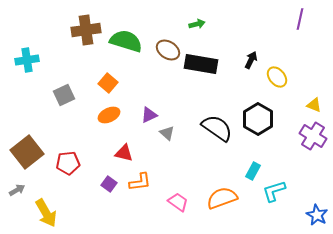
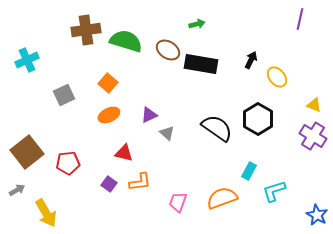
cyan cross: rotated 15 degrees counterclockwise
cyan rectangle: moved 4 px left
pink trapezoid: rotated 105 degrees counterclockwise
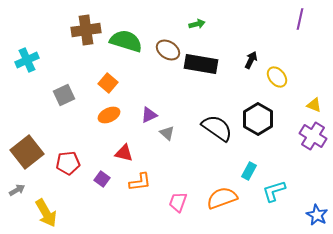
purple square: moved 7 px left, 5 px up
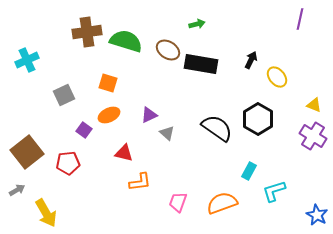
brown cross: moved 1 px right, 2 px down
orange square: rotated 24 degrees counterclockwise
purple square: moved 18 px left, 49 px up
orange semicircle: moved 5 px down
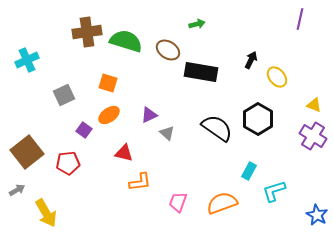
black rectangle: moved 8 px down
orange ellipse: rotated 10 degrees counterclockwise
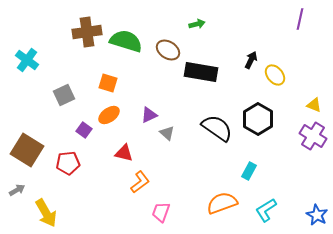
cyan cross: rotated 30 degrees counterclockwise
yellow ellipse: moved 2 px left, 2 px up
brown square: moved 2 px up; rotated 20 degrees counterclockwise
orange L-shape: rotated 30 degrees counterclockwise
cyan L-shape: moved 8 px left, 19 px down; rotated 15 degrees counterclockwise
pink trapezoid: moved 17 px left, 10 px down
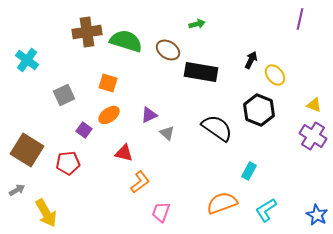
black hexagon: moved 1 px right, 9 px up; rotated 8 degrees counterclockwise
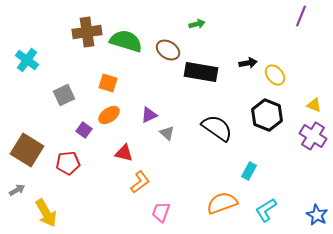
purple line: moved 1 px right, 3 px up; rotated 10 degrees clockwise
black arrow: moved 3 px left, 3 px down; rotated 54 degrees clockwise
black hexagon: moved 8 px right, 5 px down
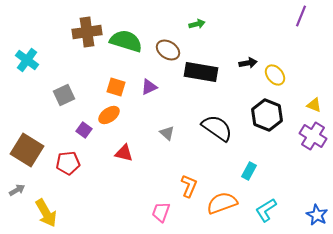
orange square: moved 8 px right, 4 px down
purple triangle: moved 28 px up
orange L-shape: moved 49 px right, 4 px down; rotated 30 degrees counterclockwise
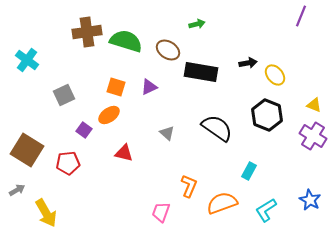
blue star: moved 7 px left, 15 px up
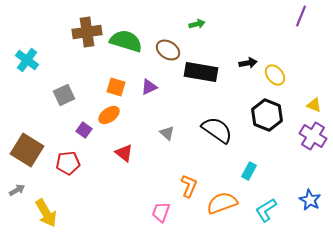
black semicircle: moved 2 px down
red triangle: rotated 24 degrees clockwise
